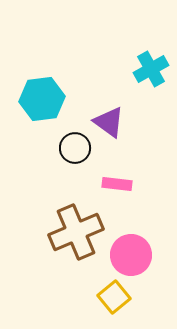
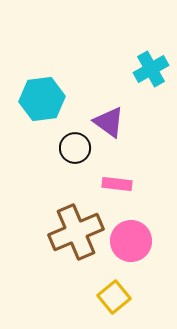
pink circle: moved 14 px up
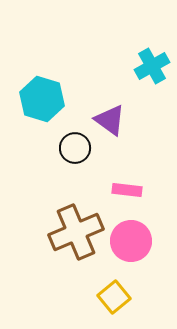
cyan cross: moved 1 px right, 3 px up
cyan hexagon: rotated 24 degrees clockwise
purple triangle: moved 1 px right, 2 px up
pink rectangle: moved 10 px right, 6 px down
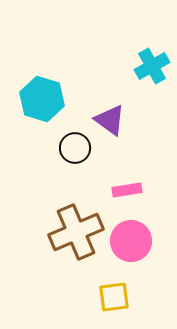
pink rectangle: rotated 16 degrees counterclockwise
yellow square: rotated 32 degrees clockwise
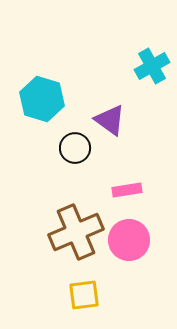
pink circle: moved 2 px left, 1 px up
yellow square: moved 30 px left, 2 px up
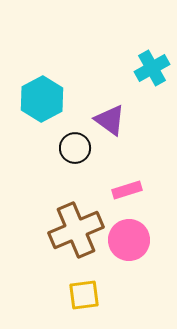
cyan cross: moved 2 px down
cyan hexagon: rotated 15 degrees clockwise
pink rectangle: rotated 8 degrees counterclockwise
brown cross: moved 2 px up
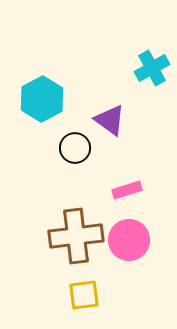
brown cross: moved 6 px down; rotated 16 degrees clockwise
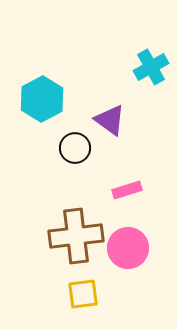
cyan cross: moved 1 px left, 1 px up
pink circle: moved 1 px left, 8 px down
yellow square: moved 1 px left, 1 px up
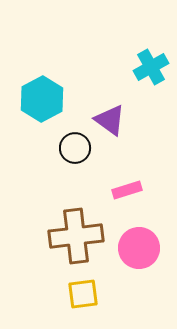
pink circle: moved 11 px right
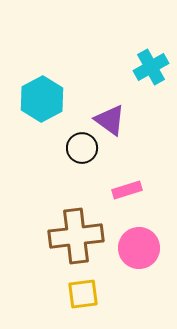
black circle: moved 7 px right
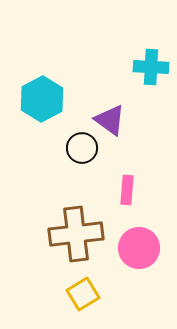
cyan cross: rotated 32 degrees clockwise
pink rectangle: rotated 68 degrees counterclockwise
brown cross: moved 2 px up
yellow square: rotated 24 degrees counterclockwise
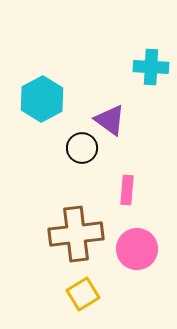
pink circle: moved 2 px left, 1 px down
